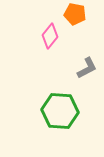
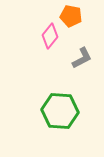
orange pentagon: moved 4 px left, 2 px down
gray L-shape: moved 5 px left, 10 px up
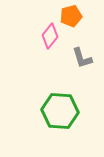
orange pentagon: rotated 25 degrees counterclockwise
gray L-shape: rotated 100 degrees clockwise
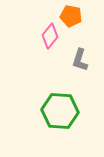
orange pentagon: rotated 25 degrees clockwise
gray L-shape: moved 2 px left, 2 px down; rotated 35 degrees clockwise
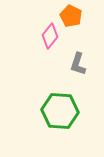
orange pentagon: rotated 15 degrees clockwise
gray L-shape: moved 2 px left, 4 px down
